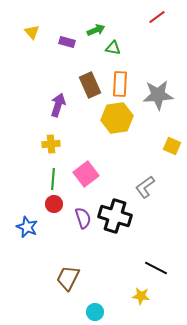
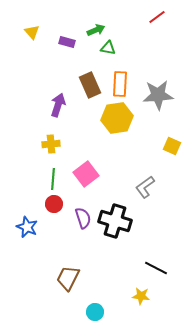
green triangle: moved 5 px left
black cross: moved 5 px down
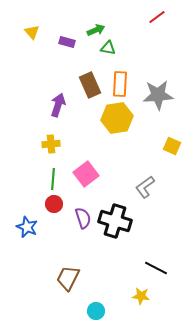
cyan circle: moved 1 px right, 1 px up
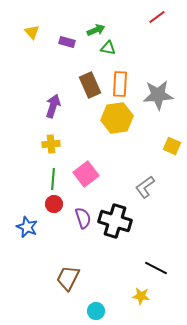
purple arrow: moved 5 px left, 1 px down
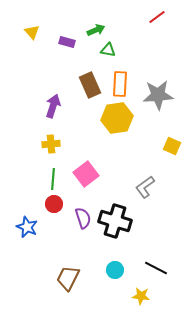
green triangle: moved 2 px down
cyan circle: moved 19 px right, 41 px up
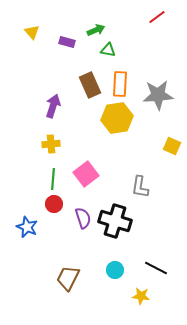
gray L-shape: moved 5 px left; rotated 45 degrees counterclockwise
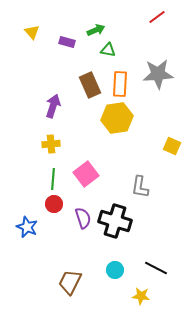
gray star: moved 21 px up
brown trapezoid: moved 2 px right, 4 px down
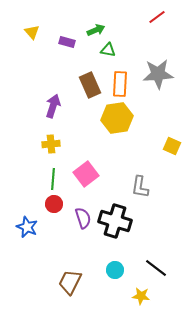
black line: rotated 10 degrees clockwise
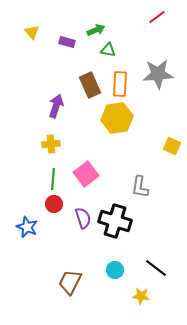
purple arrow: moved 3 px right
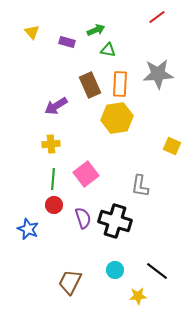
purple arrow: rotated 140 degrees counterclockwise
gray L-shape: moved 1 px up
red circle: moved 1 px down
blue star: moved 1 px right, 2 px down
black line: moved 1 px right, 3 px down
yellow star: moved 3 px left; rotated 12 degrees counterclockwise
